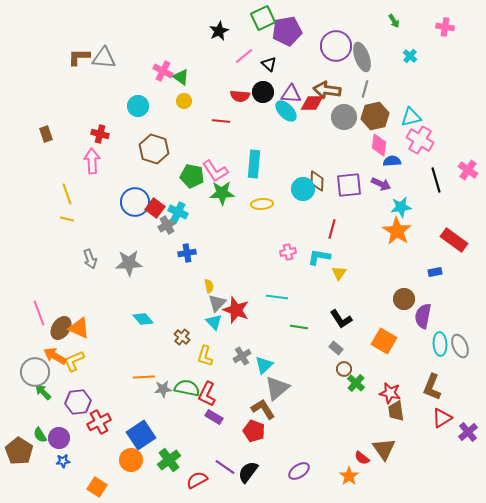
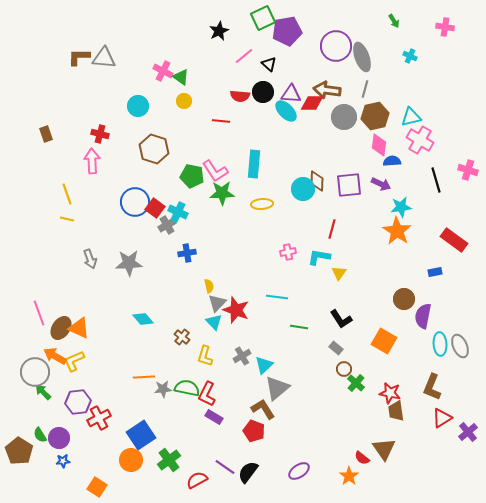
cyan cross at (410, 56): rotated 16 degrees counterclockwise
pink cross at (468, 170): rotated 18 degrees counterclockwise
red cross at (99, 422): moved 4 px up
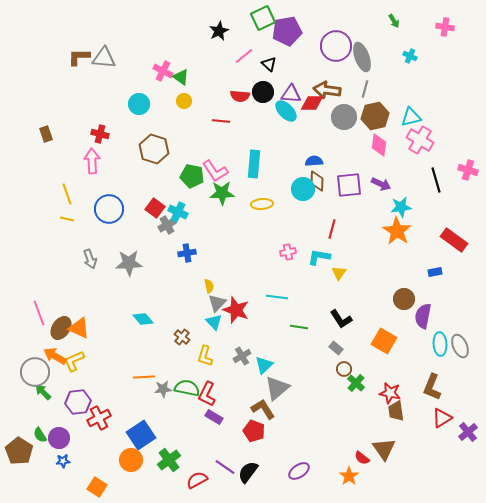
cyan circle at (138, 106): moved 1 px right, 2 px up
blue semicircle at (392, 161): moved 78 px left
blue circle at (135, 202): moved 26 px left, 7 px down
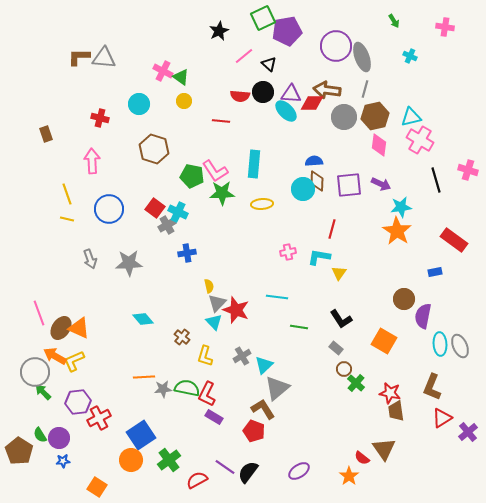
red cross at (100, 134): moved 16 px up
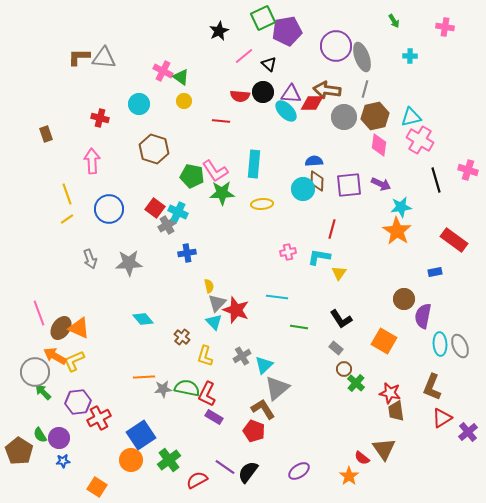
cyan cross at (410, 56): rotated 24 degrees counterclockwise
yellow line at (67, 219): rotated 48 degrees counterclockwise
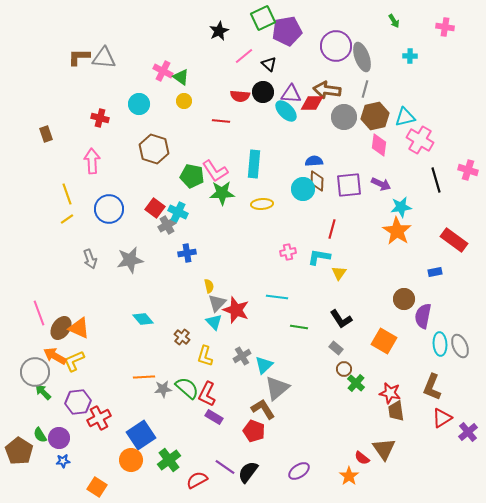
cyan triangle at (411, 117): moved 6 px left
gray star at (129, 263): moved 1 px right, 3 px up; rotated 8 degrees counterclockwise
green semicircle at (187, 388): rotated 30 degrees clockwise
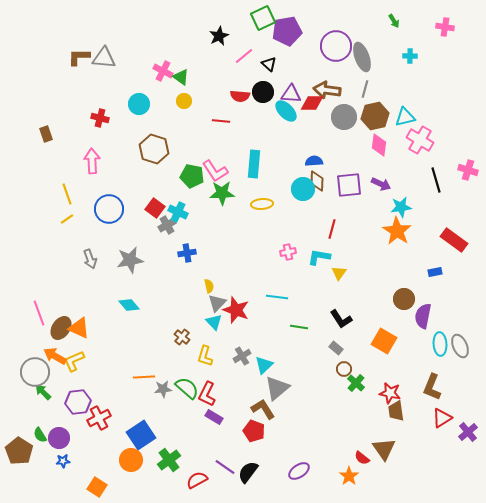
black star at (219, 31): moved 5 px down
cyan diamond at (143, 319): moved 14 px left, 14 px up
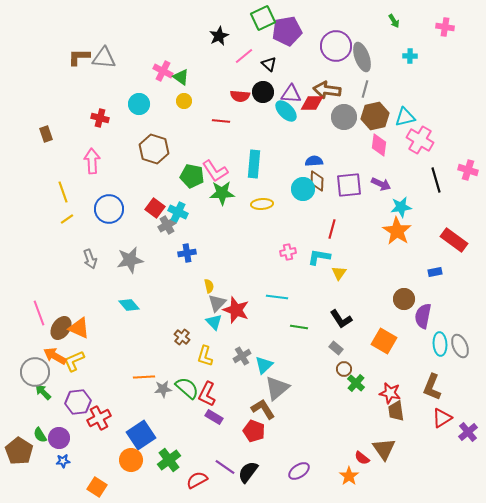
yellow line at (67, 194): moved 4 px left, 2 px up
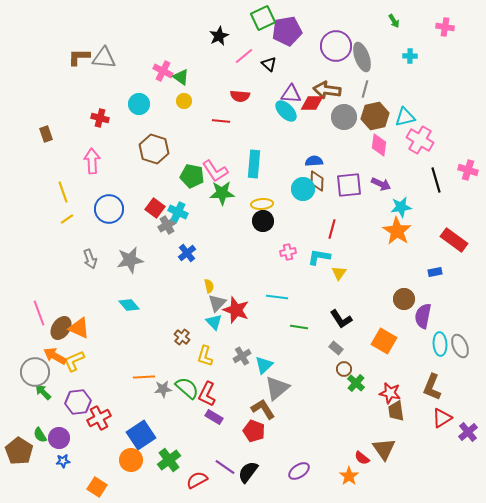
black circle at (263, 92): moved 129 px down
blue cross at (187, 253): rotated 30 degrees counterclockwise
